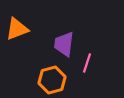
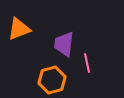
orange triangle: moved 2 px right
pink line: rotated 30 degrees counterclockwise
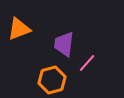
pink line: rotated 54 degrees clockwise
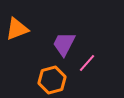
orange triangle: moved 2 px left
purple trapezoid: rotated 20 degrees clockwise
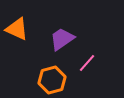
orange triangle: rotated 45 degrees clockwise
purple trapezoid: moved 2 px left, 5 px up; rotated 28 degrees clockwise
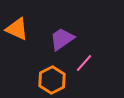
pink line: moved 3 px left
orange hexagon: rotated 12 degrees counterclockwise
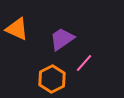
orange hexagon: moved 1 px up
